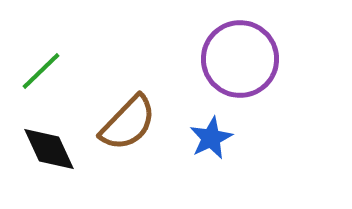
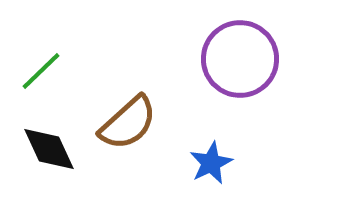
brown semicircle: rotated 4 degrees clockwise
blue star: moved 25 px down
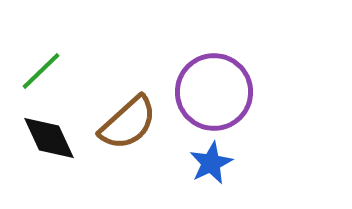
purple circle: moved 26 px left, 33 px down
black diamond: moved 11 px up
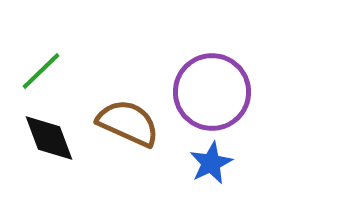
purple circle: moved 2 px left
brown semicircle: rotated 114 degrees counterclockwise
black diamond: rotated 4 degrees clockwise
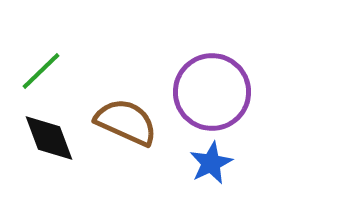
brown semicircle: moved 2 px left, 1 px up
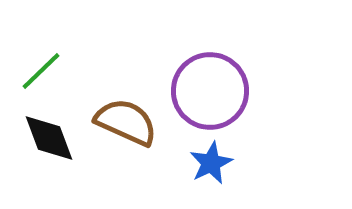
purple circle: moved 2 px left, 1 px up
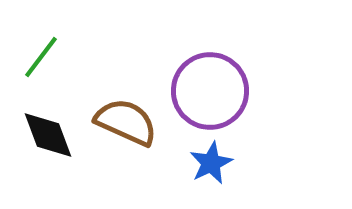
green line: moved 14 px up; rotated 9 degrees counterclockwise
black diamond: moved 1 px left, 3 px up
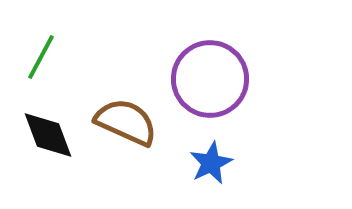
green line: rotated 9 degrees counterclockwise
purple circle: moved 12 px up
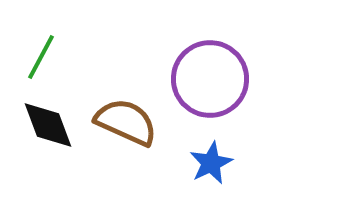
black diamond: moved 10 px up
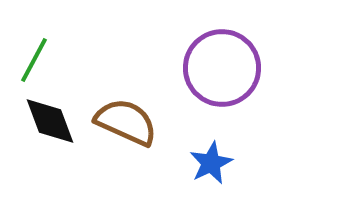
green line: moved 7 px left, 3 px down
purple circle: moved 12 px right, 11 px up
black diamond: moved 2 px right, 4 px up
